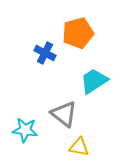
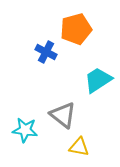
orange pentagon: moved 2 px left, 4 px up
blue cross: moved 1 px right, 1 px up
cyan trapezoid: moved 4 px right, 1 px up
gray triangle: moved 1 px left, 1 px down
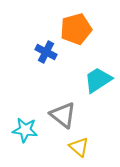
yellow triangle: rotated 30 degrees clockwise
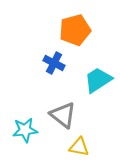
orange pentagon: moved 1 px left, 1 px down
blue cross: moved 8 px right, 11 px down
cyan star: rotated 15 degrees counterclockwise
yellow triangle: rotated 30 degrees counterclockwise
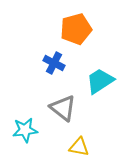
orange pentagon: moved 1 px right, 1 px up
cyan trapezoid: moved 2 px right, 1 px down
gray triangle: moved 7 px up
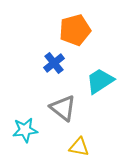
orange pentagon: moved 1 px left, 1 px down
blue cross: rotated 25 degrees clockwise
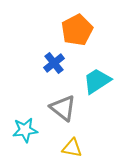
orange pentagon: moved 2 px right; rotated 12 degrees counterclockwise
cyan trapezoid: moved 3 px left
yellow triangle: moved 7 px left, 1 px down
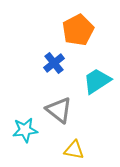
orange pentagon: moved 1 px right
gray triangle: moved 4 px left, 2 px down
yellow triangle: moved 2 px right, 2 px down
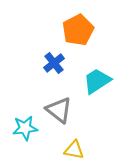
cyan star: moved 2 px up
